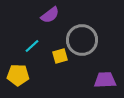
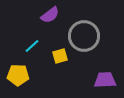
gray circle: moved 2 px right, 4 px up
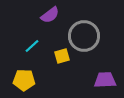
yellow square: moved 2 px right
yellow pentagon: moved 6 px right, 5 px down
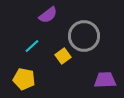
purple semicircle: moved 2 px left
yellow square: moved 1 px right; rotated 21 degrees counterclockwise
yellow pentagon: moved 1 px up; rotated 10 degrees clockwise
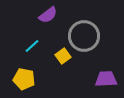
purple trapezoid: moved 1 px right, 1 px up
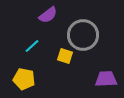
gray circle: moved 1 px left, 1 px up
yellow square: moved 2 px right; rotated 35 degrees counterclockwise
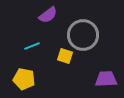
cyan line: rotated 21 degrees clockwise
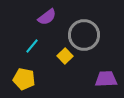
purple semicircle: moved 1 px left, 2 px down
gray circle: moved 1 px right
cyan line: rotated 28 degrees counterclockwise
yellow square: rotated 28 degrees clockwise
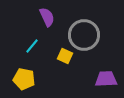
purple semicircle: rotated 78 degrees counterclockwise
yellow square: rotated 21 degrees counterclockwise
